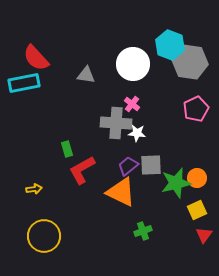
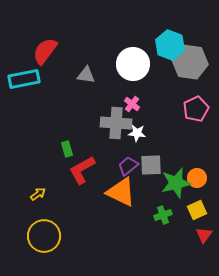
red semicircle: moved 9 px right, 7 px up; rotated 80 degrees clockwise
cyan rectangle: moved 4 px up
yellow arrow: moved 4 px right, 5 px down; rotated 28 degrees counterclockwise
green cross: moved 20 px right, 16 px up
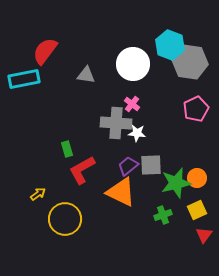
yellow circle: moved 21 px right, 17 px up
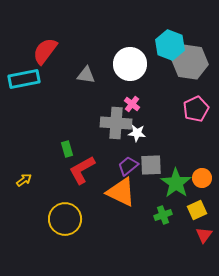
white circle: moved 3 px left
orange circle: moved 5 px right
green star: rotated 24 degrees counterclockwise
yellow arrow: moved 14 px left, 14 px up
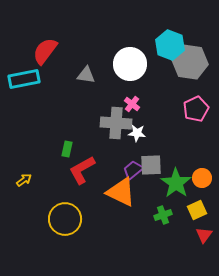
green rectangle: rotated 28 degrees clockwise
purple trapezoid: moved 5 px right, 4 px down
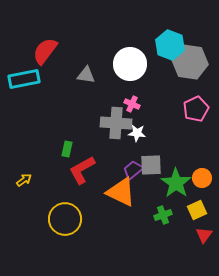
pink cross: rotated 14 degrees counterclockwise
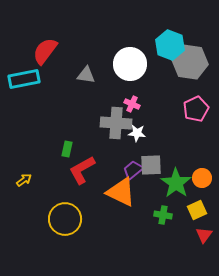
green cross: rotated 30 degrees clockwise
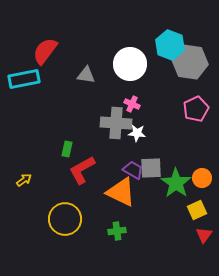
gray square: moved 3 px down
purple trapezoid: rotated 70 degrees clockwise
green cross: moved 46 px left, 16 px down; rotated 18 degrees counterclockwise
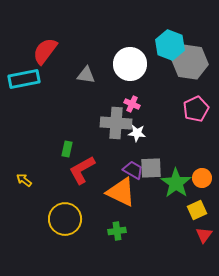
yellow arrow: rotated 105 degrees counterclockwise
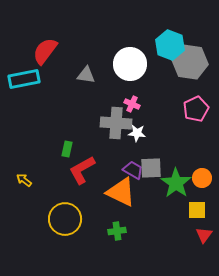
yellow square: rotated 24 degrees clockwise
